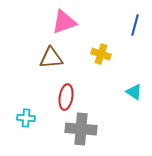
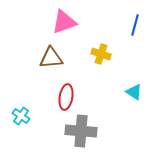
cyan cross: moved 5 px left, 2 px up; rotated 30 degrees clockwise
gray cross: moved 2 px down
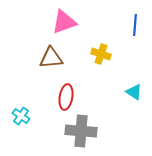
blue line: rotated 10 degrees counterclockwise
